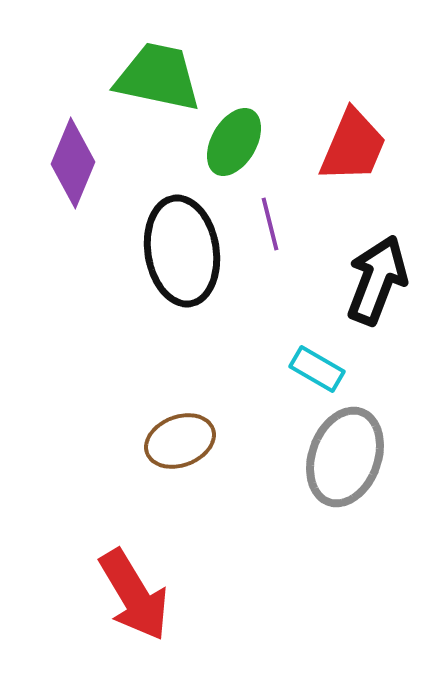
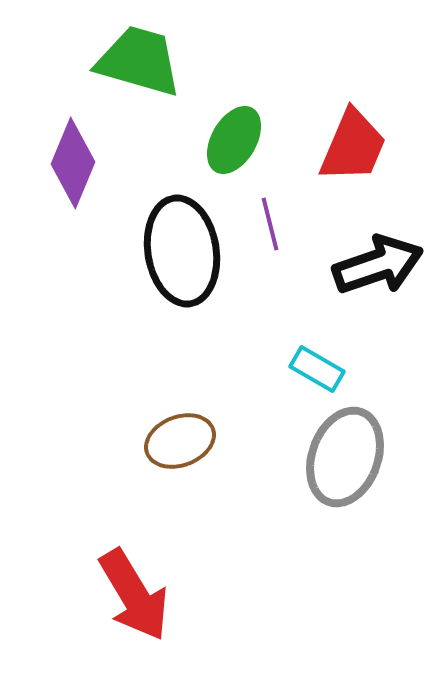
green trapezoid: moved 19 px left, 16 px up; rotated 4 degrees clockwise
green ellipse: moved 2 px up
black arrow: moved 1 px right, 15 px up; rotated 50 degrees clockwise
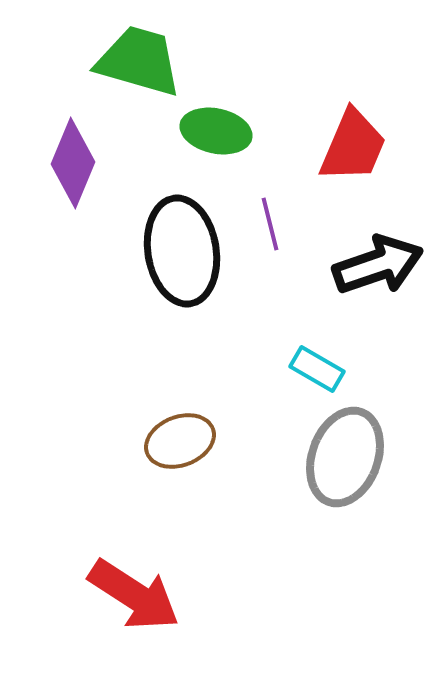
green ellipse: moved 18 px left, 9 px up; rotated 72 degrees clockwise
red arrow: rotated 26 degrees counterclockwise
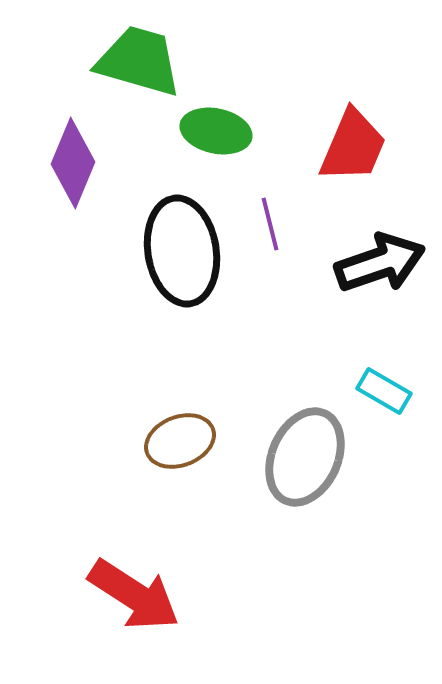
black arrow: moved 2 px right, 2 px up
cyan rectangle: moved 67 px right, 22 px down
gray ellipse: moved 40 px left; rotated 4 degrees clockwise
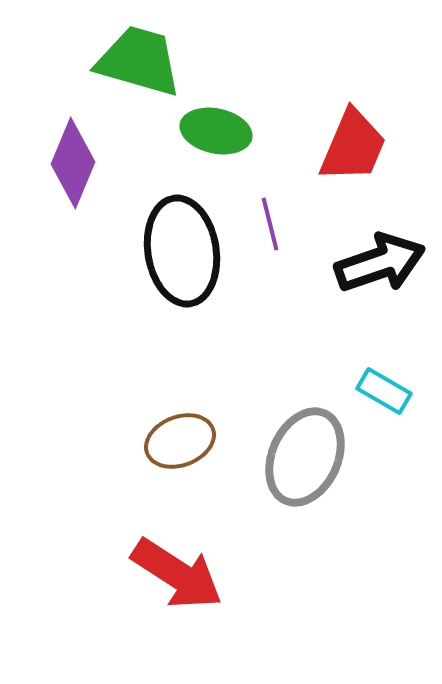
red arrow: moved 43 px right, 21 px up
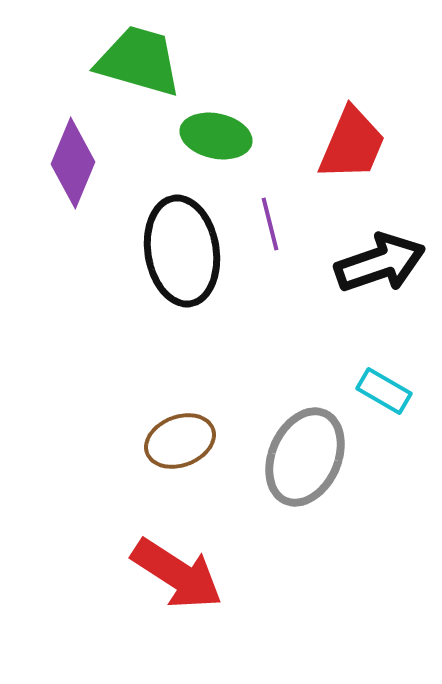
green ellipse: moved 5 px down
red trapezoid: moved 1 px left, 2 px up
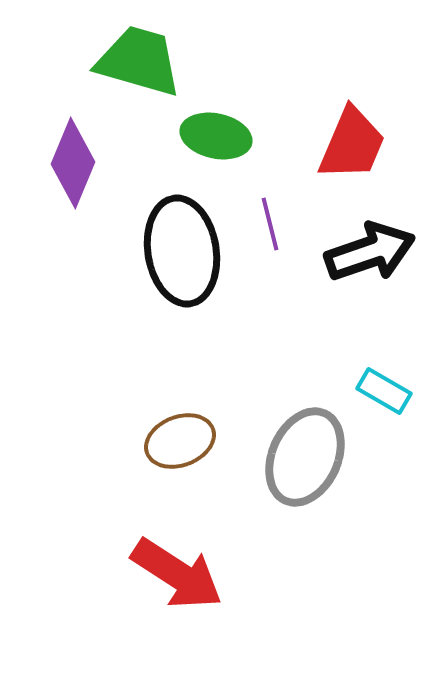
black arrow: moved 10 px left, 11 px up
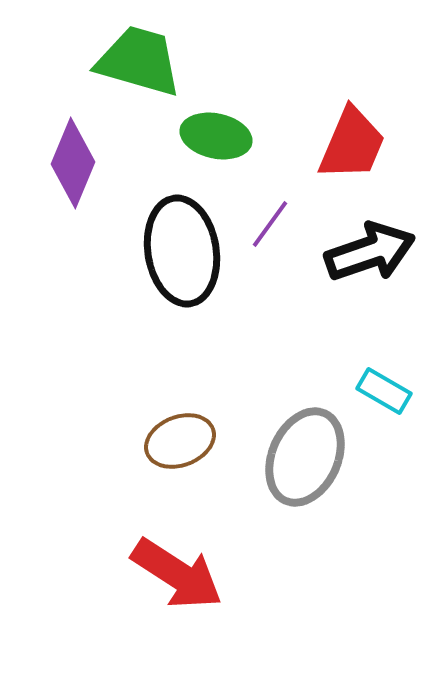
purple line: rotated 50 degrees clockwise
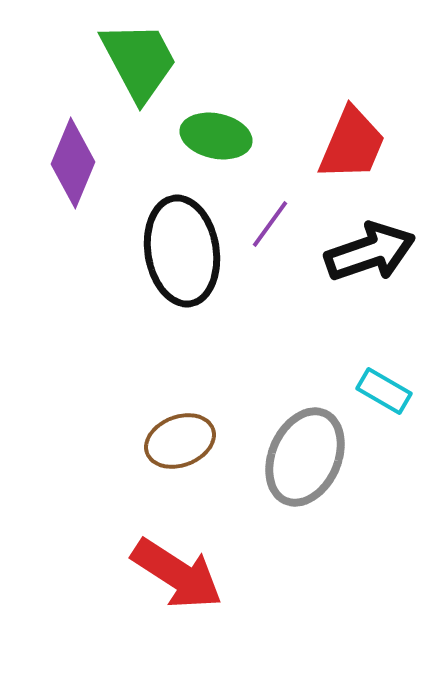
green trapezoid: rotated 46 degrees clockwise
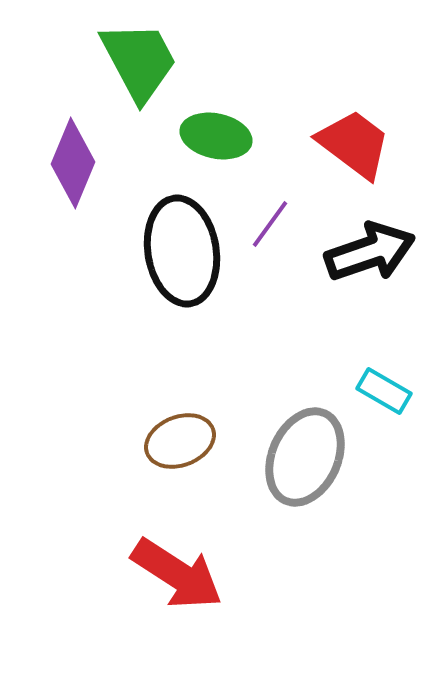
red trapezoid: moved 2 px right; rotated 76 degrees counterclockwise
